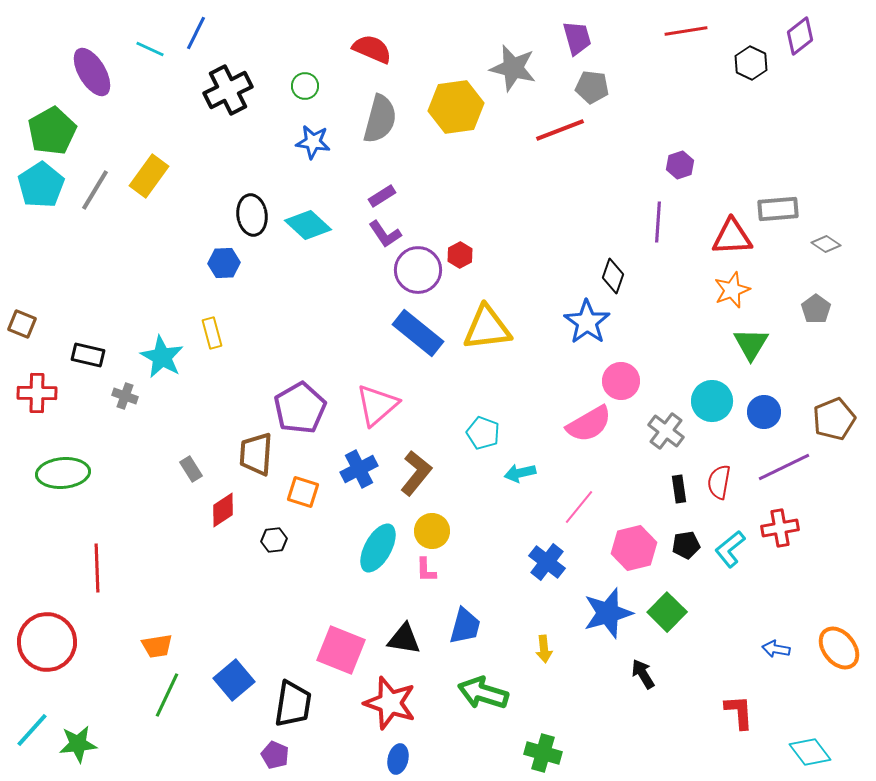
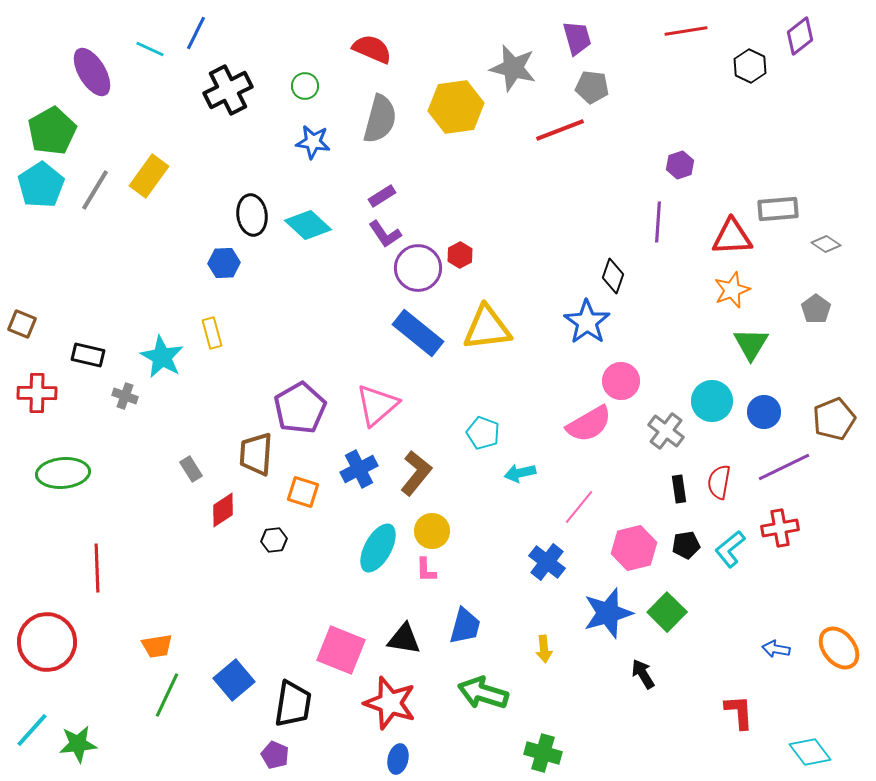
black hexagon at (751, 63): moved 1 px left, 3 px down
purple circle at (418, 270): moved 2 px up
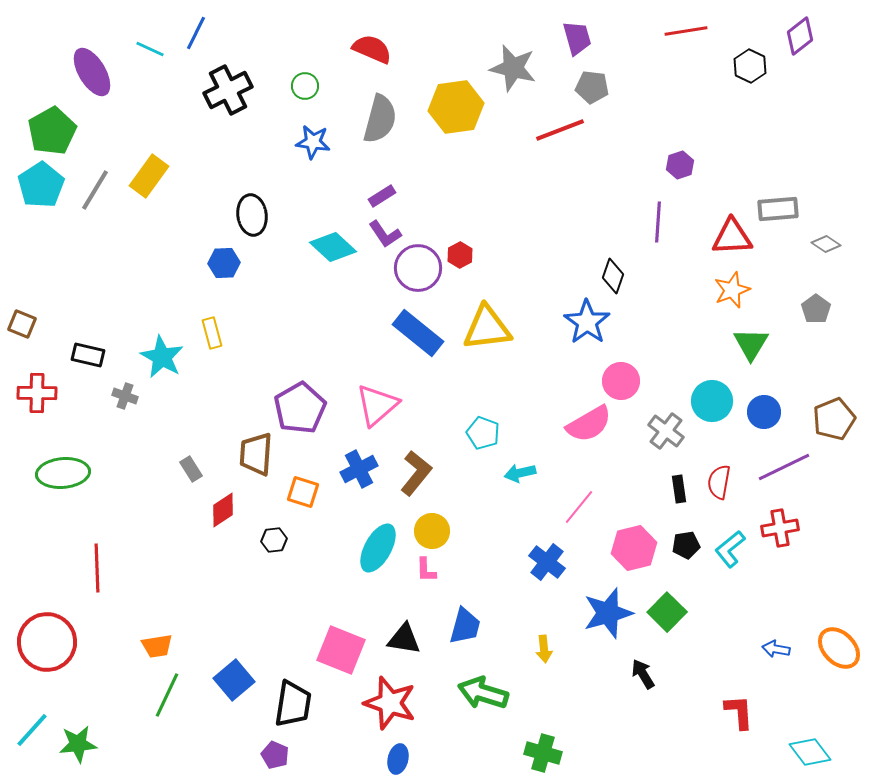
cyan diamond at (308, 225): moved 25 px right, 22 px down
orange ellipse at (839, 648): rotated 6 degrees counterclockwise
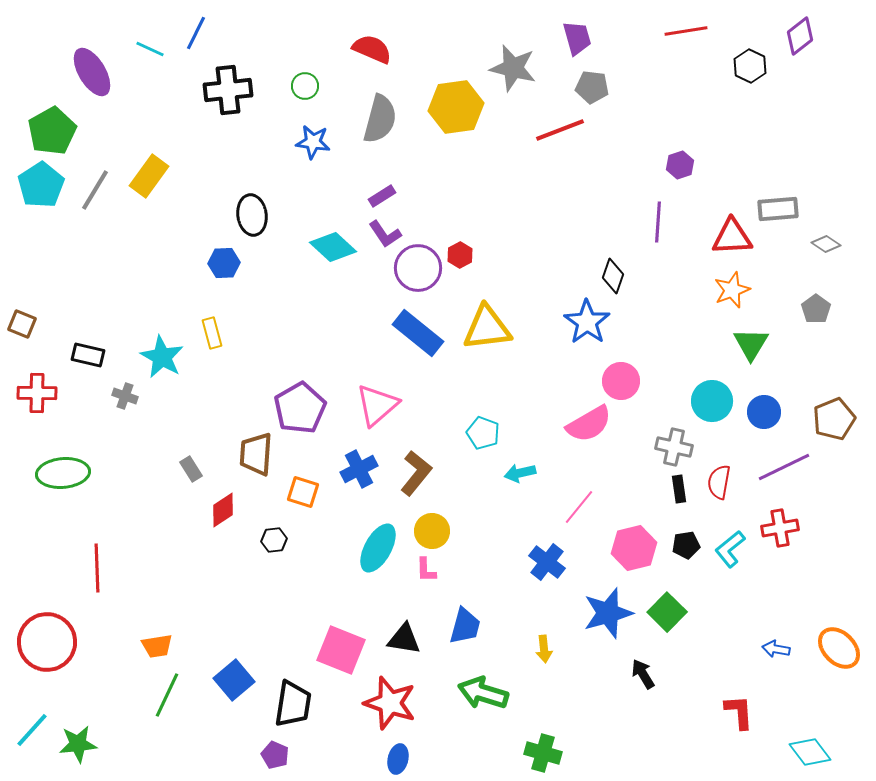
black cross at (228, 90): rotated 21 degrees clockwise
gray cross at (666, 431): moved 8 px right, 16 px down; rotated 24 degrees counterclockwise
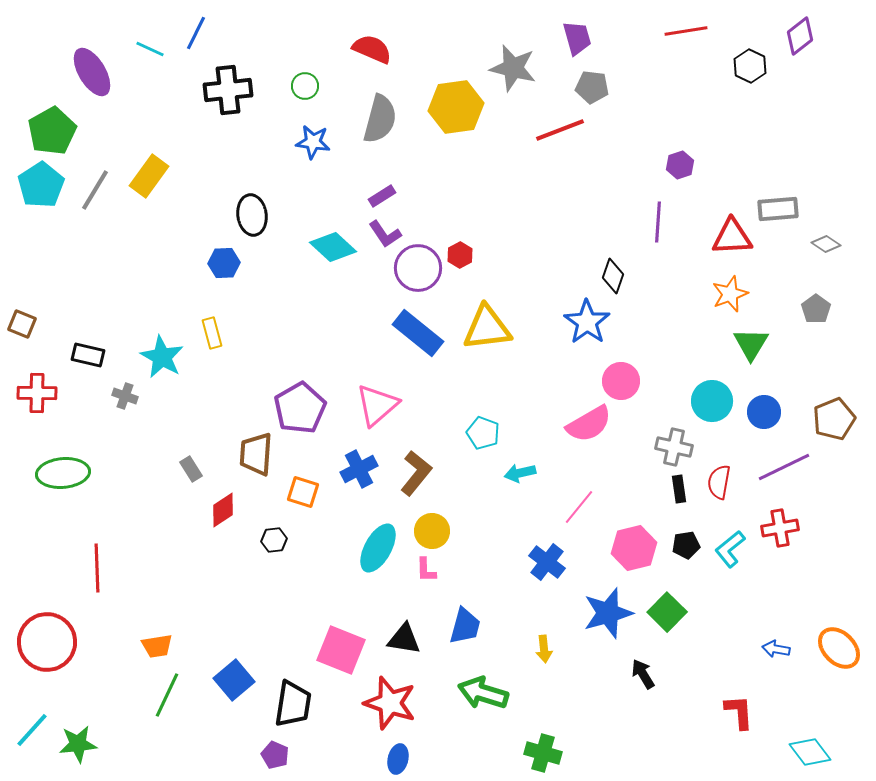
orange star at (732, 290): moved 2 px left, 4 px down
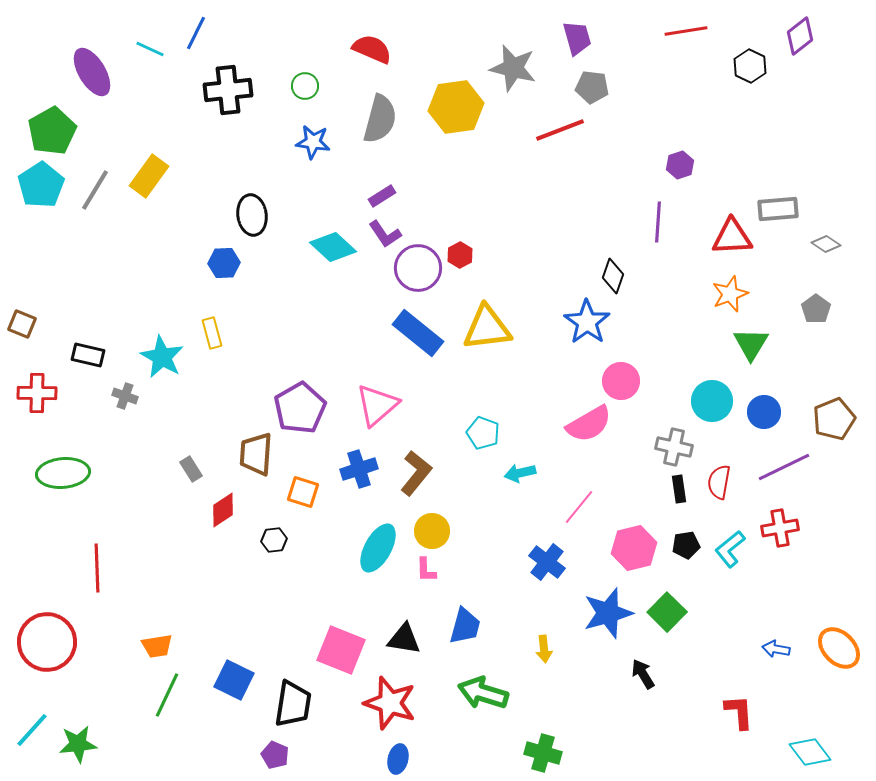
blue cross at (359, 469): rotated 9 degrees clockwise
blue square at (234, 680): rotated 24 degrees counterclockwise
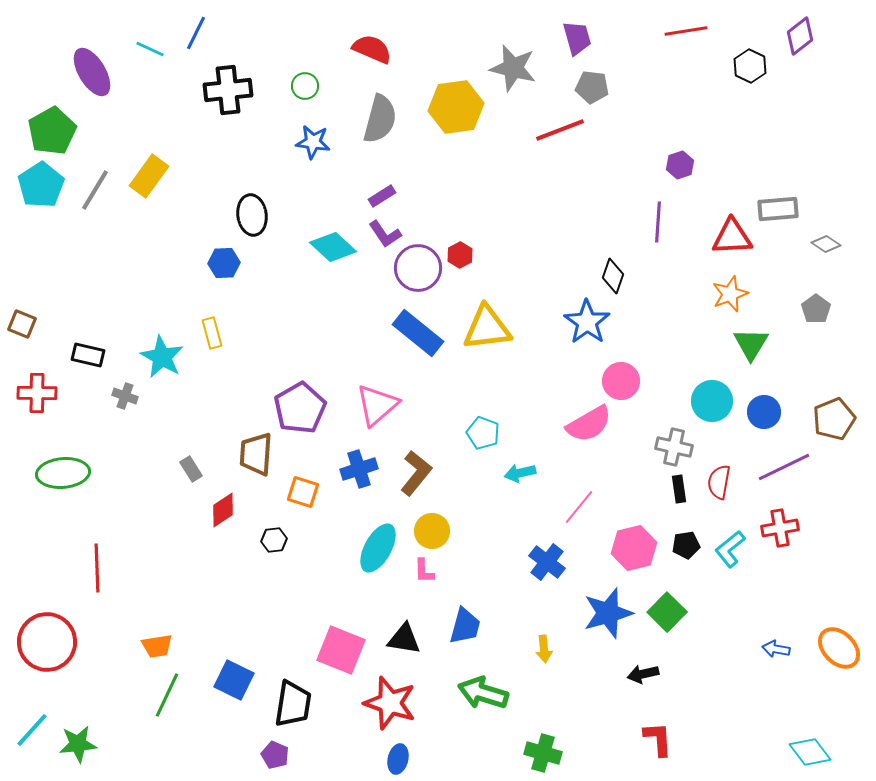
pink L-shape at (426, 570): moved 2 px left, 1 px down
black arrow at (643, 674): rotated 72 degrees counterclockwise
red L-shape at (739, 712): moved 81 px left, 27 px down
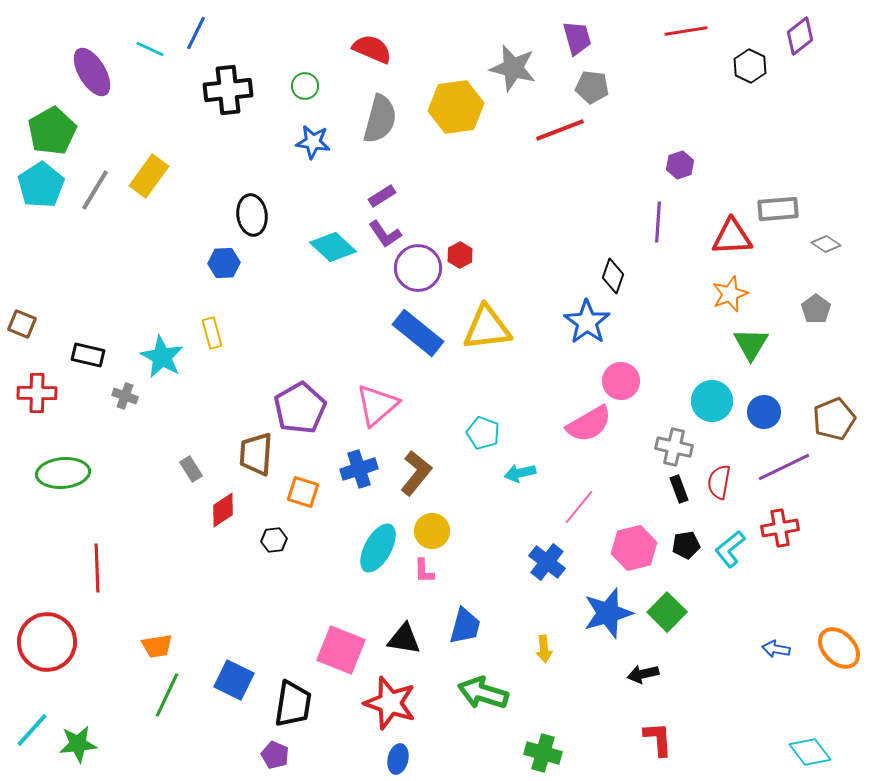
black rectangle at (679, 489): rotated 12 degrees counterclockwise
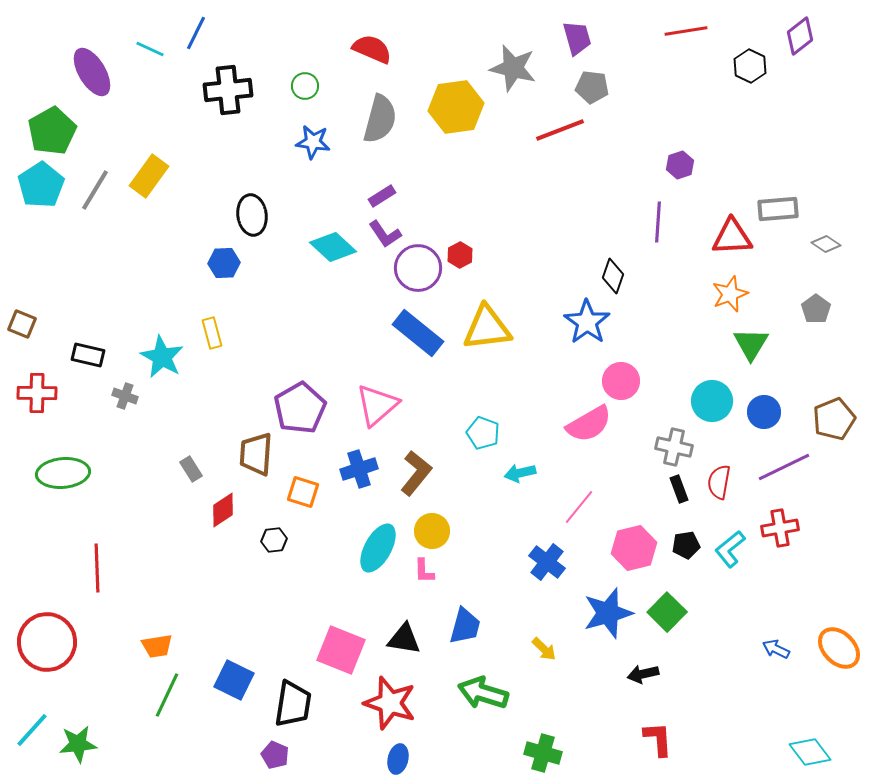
yellow arrow at (544, 649): rotated 40 degrees counterclockwise
blue arrow at (776, 649): rotated 16 degrees clockwise
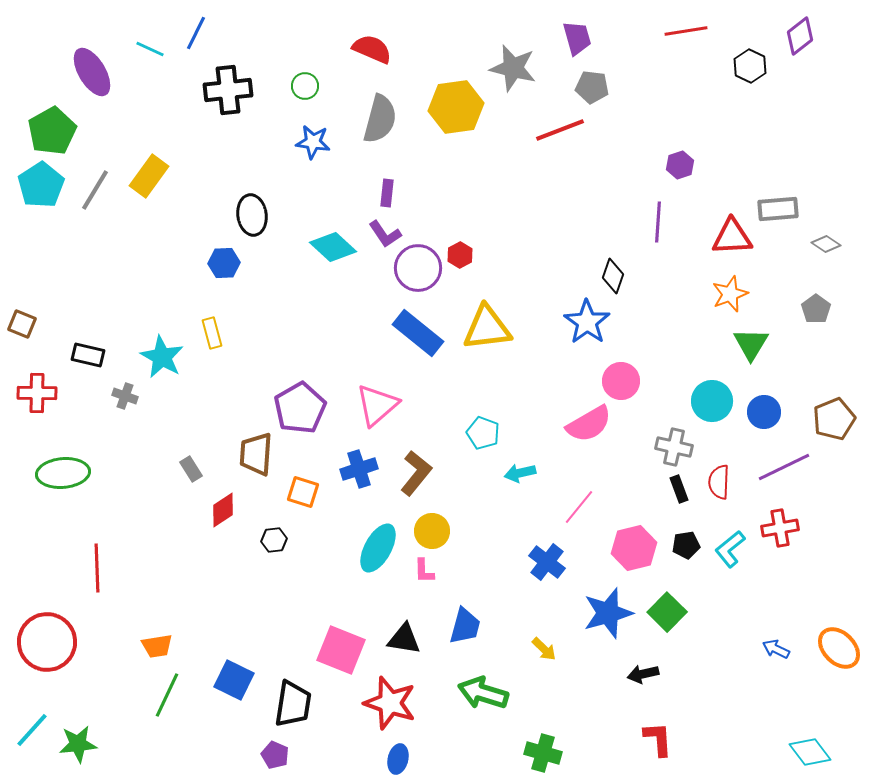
purple rectangle at (382, 196): moved 5 px right, 3 px up; rotated 52 degrees counterclockwise
red semicircle at (719, 482): rotated 8 degrees counterclockwise
